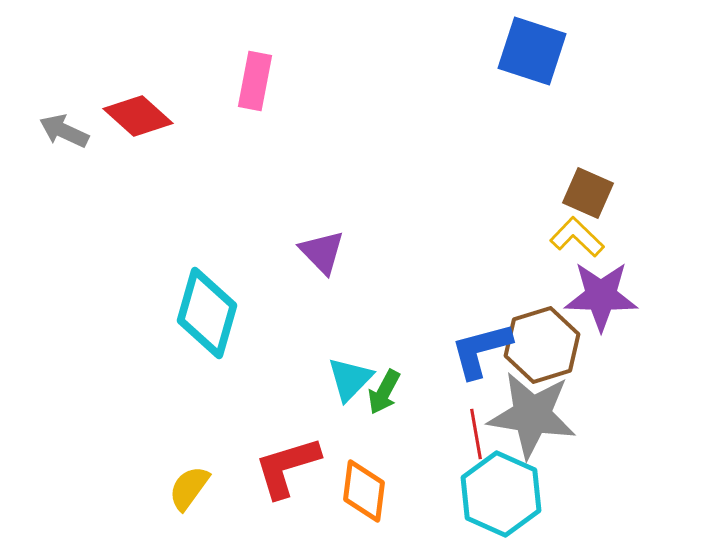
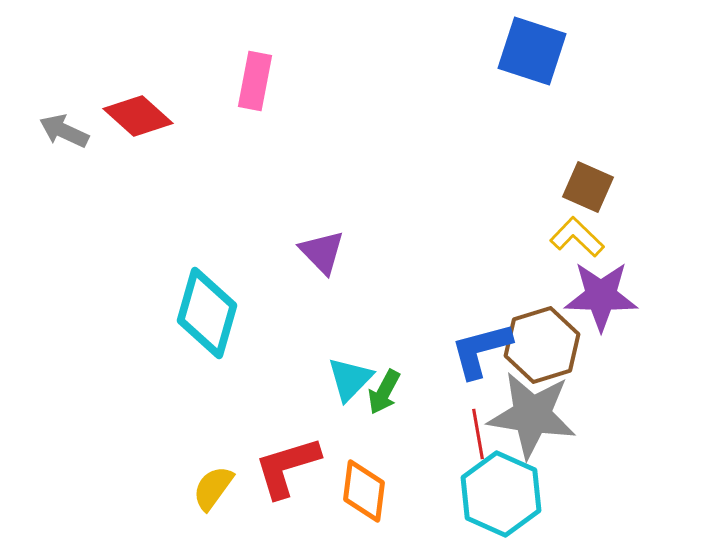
brown square: moved 6 px up
red line: moved 2 px right
yellow semicircle: moved 24 px right
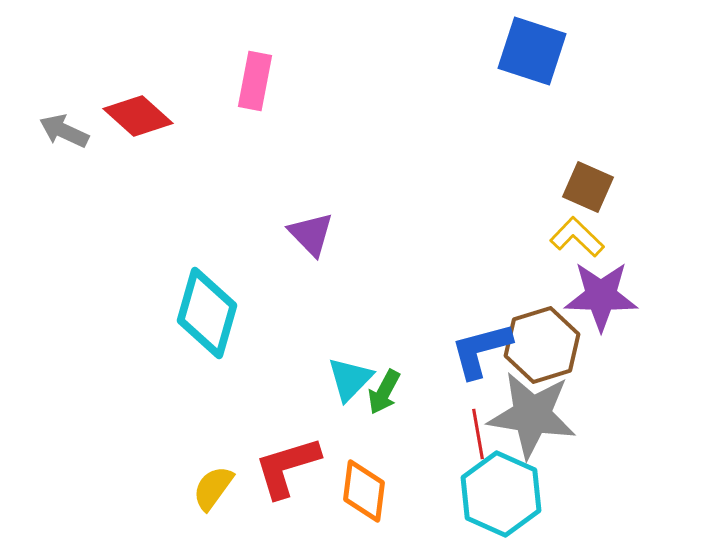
purple triangle: moved 11 px left, 18 px up
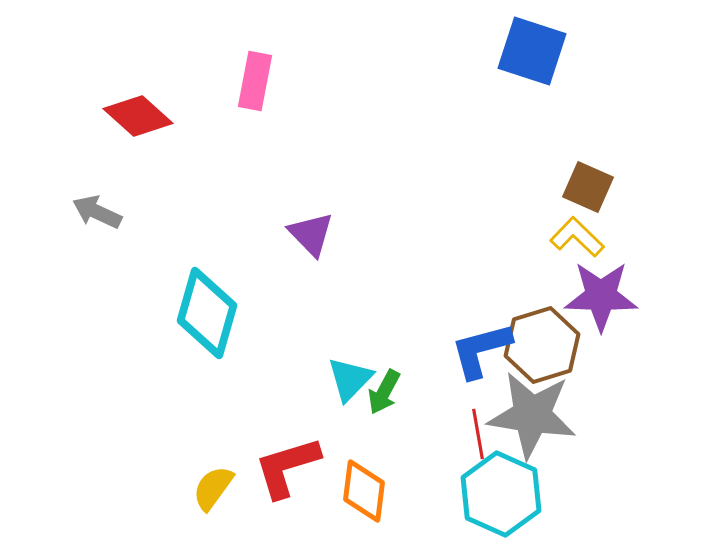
gray arrow: moved 33 px right, 81 px down
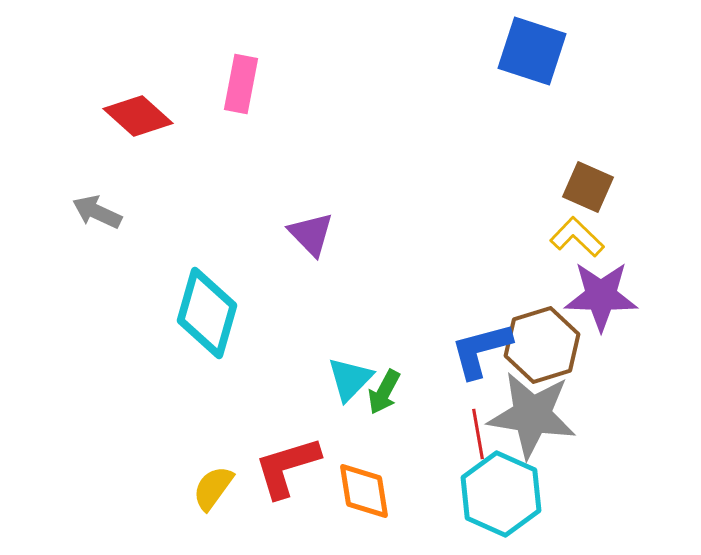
pink rectangle: moved 14 px left, 3 px down
orange diamond: rotated 16 degrees counterclockwise
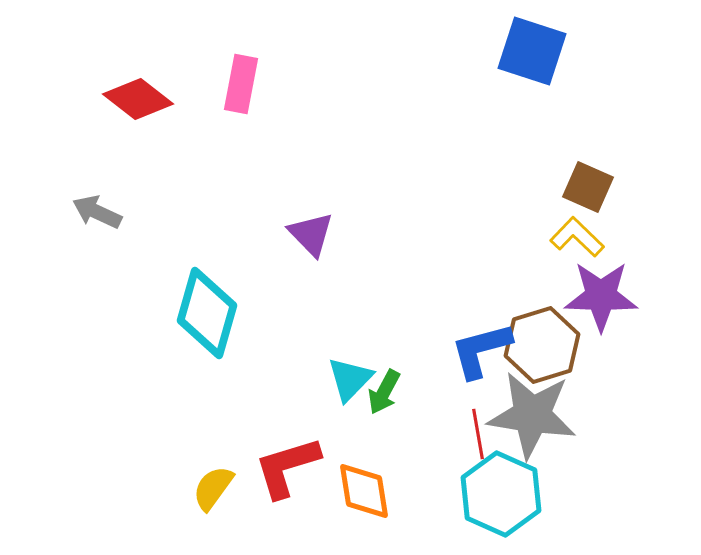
red diamond: moved 17 px up; rotated 4 degrees counterclockwise
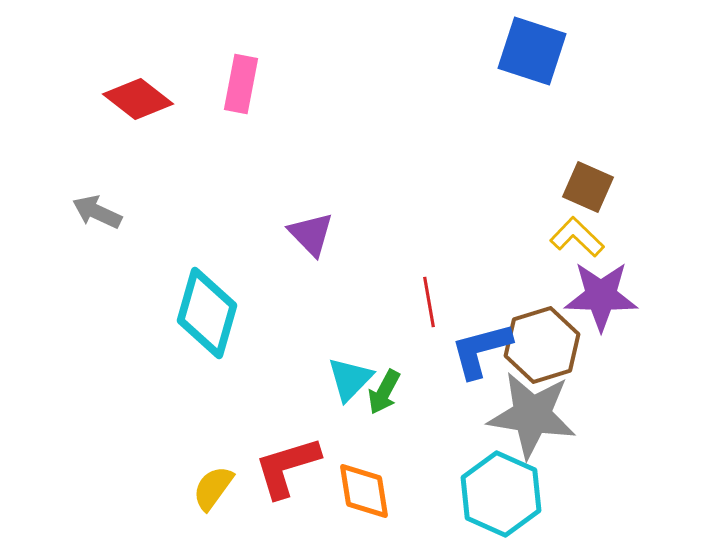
red line: moved 49 px left, 132 px up
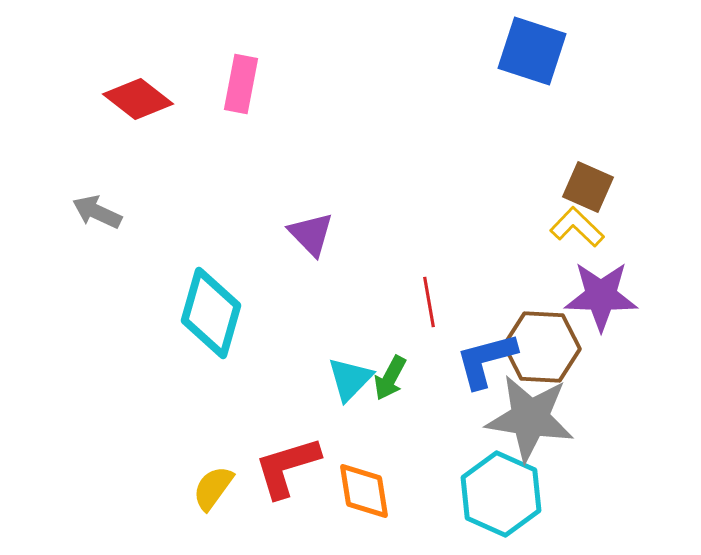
yellow L-shape: moved 10 px up
cyan diamond: moved 4 px right
brown hexagon: moved 2 px down; rotated 20 degrees clockwise
blue L-shape: moved 5 px right, 10 px down
green arrow: moved 6 px right, 14 px up
gray star: moved 2 px left, 3 px down
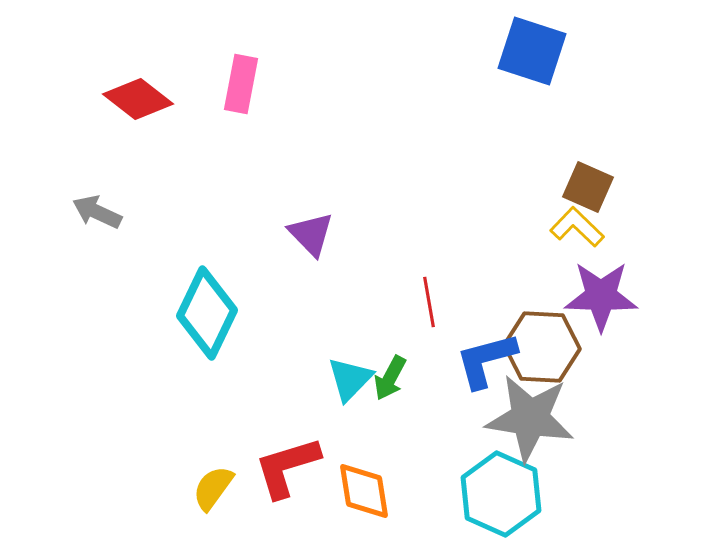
cyan diamond: moved 4 px left; rotated 10 degrees clockwise
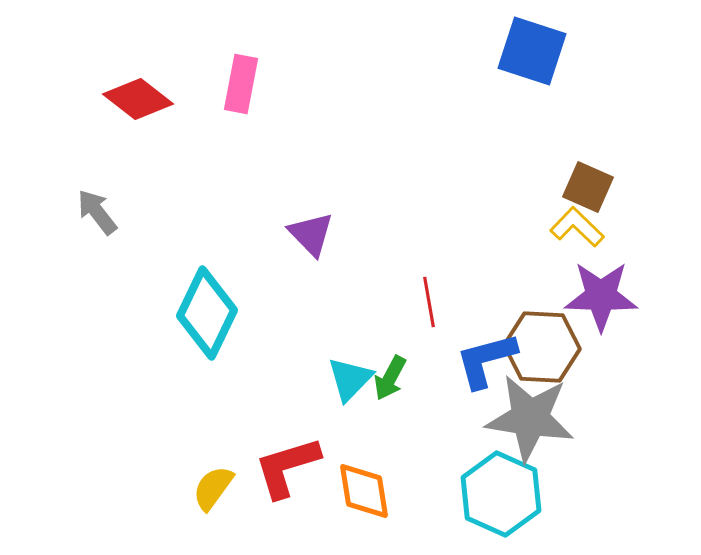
gray arrow: rotated 27 degrees clockwise
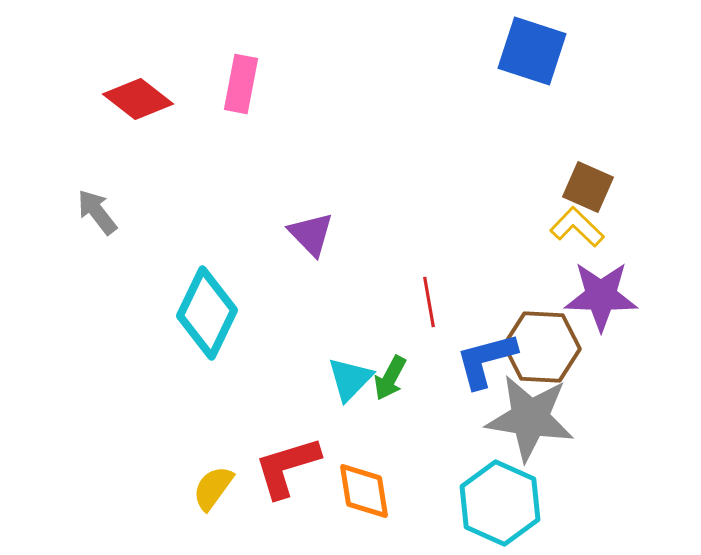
cyan hexagon: moved 1 px left, 9 px down
